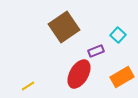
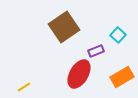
yellow line: moved 4 px left, 1 px down
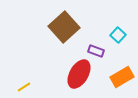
brown square: rotated 8 degrees counterclockwise
purple rectangle: rotated 42 degrees clockwise
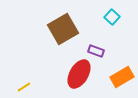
brown square: moved 1 px left, 2 px down; rotated 12 degrees clockwise
cyan square: moved 6 px left, 18 px up
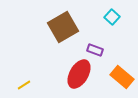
brown square: moved 2 px up
purple rectangle: moved 1 px left, 1 px up
orange rectangle: rotated 70 degrees clockwise
yellow line: moved 2 px up
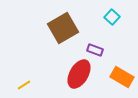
brown square: moved 1 px down
orange rectangle: rotated 10 degrees counterclockwise
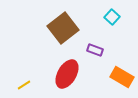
brown square: rotated 8 degrees counterclockwise
red ellipse: moved 12 px left
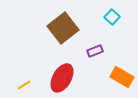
purple rectangle: moved 1 px down; rotated 42 degrees counterclockwise
red ellipse: moved 5 px left, 4 px down
